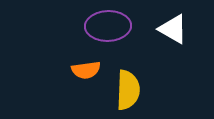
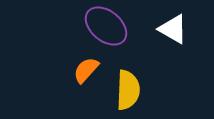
purple ellipse: moved 2 px left; rotated 42 degrees clockwise
orange semicircle: rotated 140 degrees clockwise
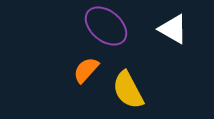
yellow semicircle: rotated 150 degrees clockwise
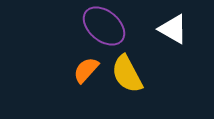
purple ellipse: moved 2 px left
yellow semicircle: moved 1 px left, 16 px up
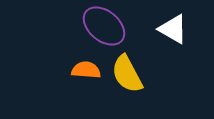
orange semicircle: rotated 52 degrees clockwise
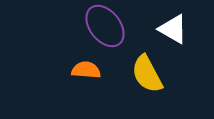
purple ellipse: moved 1 px right; rotated 12 degrees clockwise
yellow semicircle: moved 20 px right
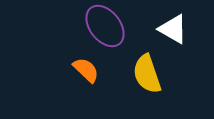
orange semicircle: rotated 40 degrees clockwise
yellow semicircle: rotated 9 degrees clockwise
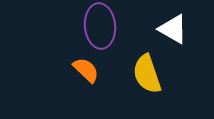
purple ellipse: moved 5 px left; rotated 33 degrees clockwise
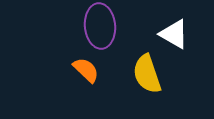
white triangle: moved 1 px right, 5 px down
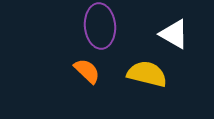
orange semicircle: moved 1 px right, 1 px down
yellow semicircle: rotated 123 degrees clockwise
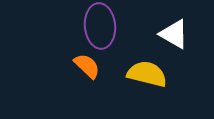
orange semicircle: moved 5 px up
